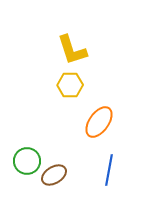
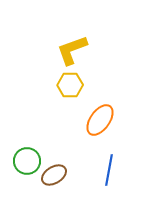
yellow L-shape: rotated 88 degrees clockwise
orange ellipse: moved 1 px right, 2 px up
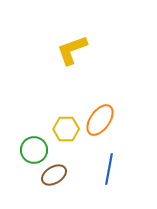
yellow hexagon: moved 4 px left, 44 px down
green circle: moved 7 px right, 11 px up
blue line: moved 1 px up
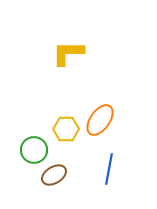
yellow L-shape: moved 4 px left, 3 px down; rotated 20 degrees clockwise
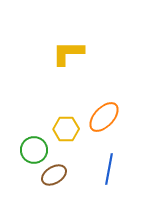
orange ellipse: moved 4 px right, 3 px up; rotated 8 degrees clockwise
